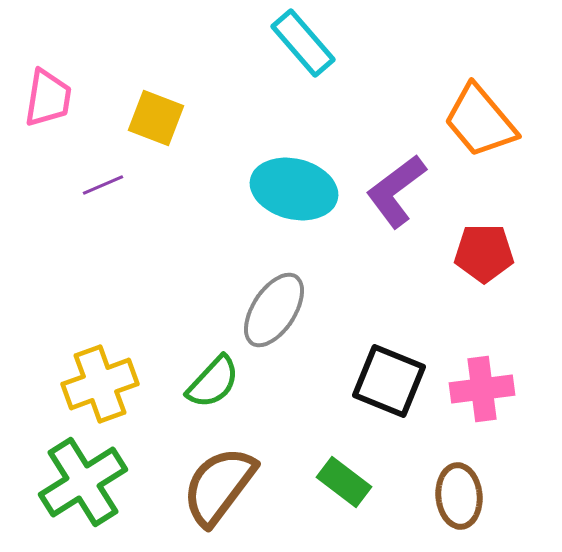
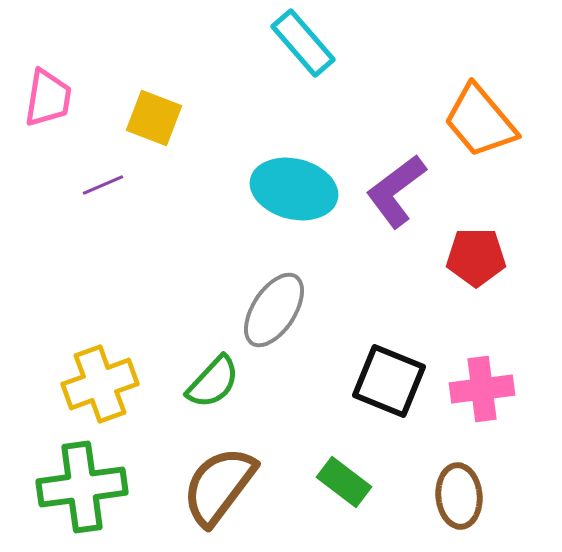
yellow square: moved 2 px left
red pentagon: moved 8 px left, 4 px down
green cross: moved 1 px left, 5 px down; rotated 24 degrees clockwise
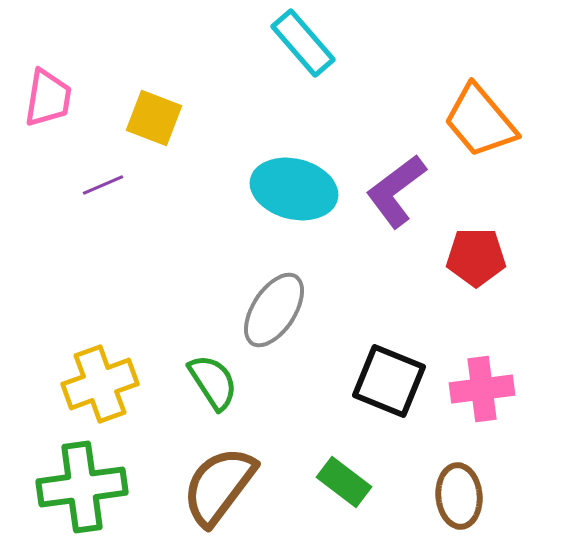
green semicircle: rotated 76 degrees counterclockwise
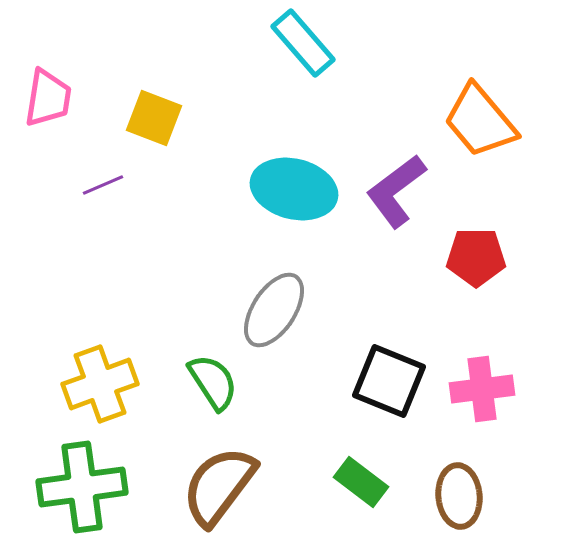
green rectangle: moved 17 px right
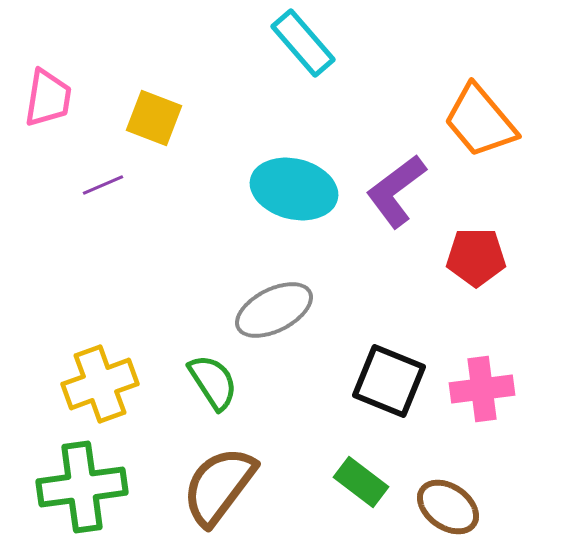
gray ellipse: rotated 30 degrees clockwise
brown ellipse: moved 11 px left, 11 px down; rotated 50 degrees counterclockwise
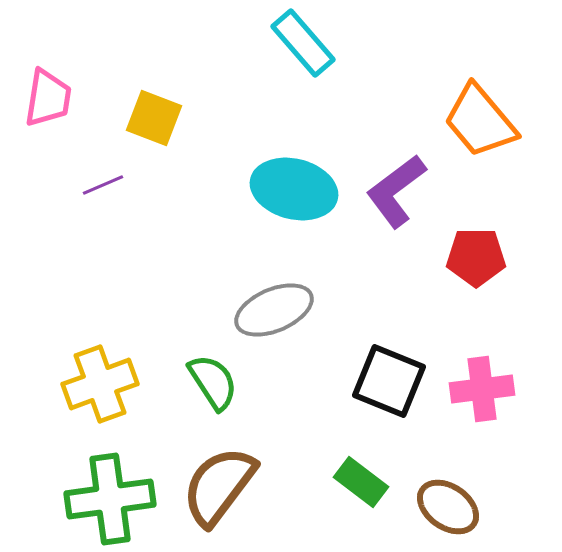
gray ellipse: rotated 4 degrees clockwise
green cross: moved 28 px right, 12 px down
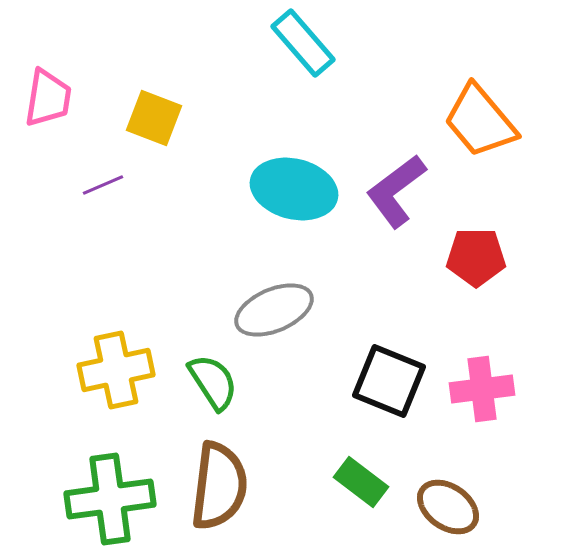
yellow cross: moved 16 px right, 14 px up; rotated 8 degrees clockwise
brown semicircle: rotated 150 degrees clockwise
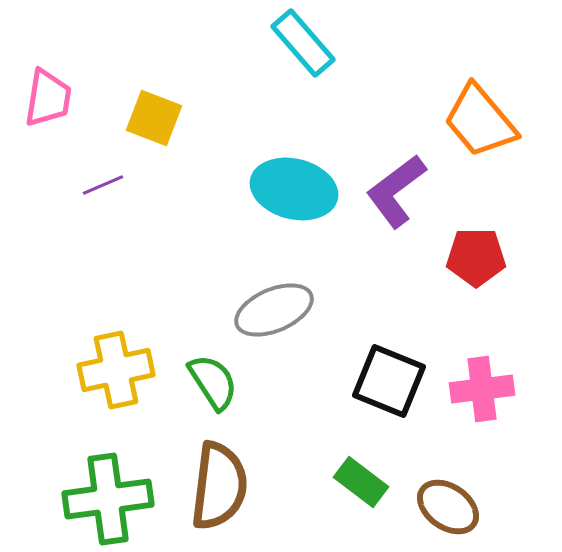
green cross: moved 2 px left
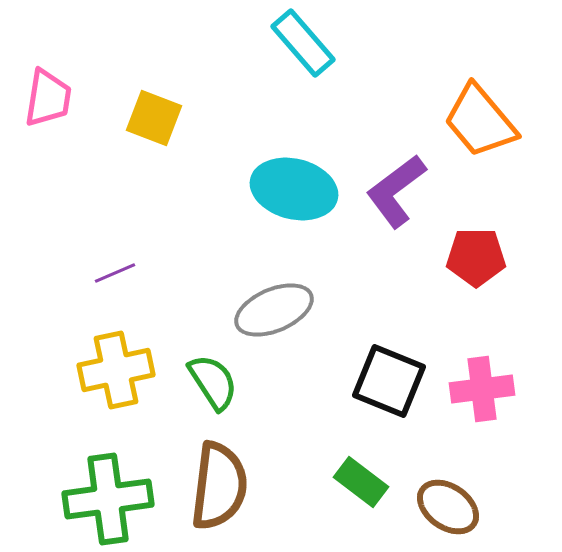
purple line: moved 12 px right, 88 px down
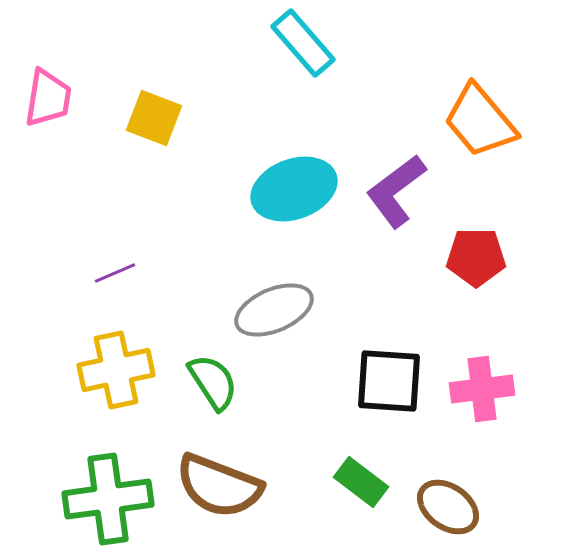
cyan ellipse: rotated 34 degrees counterclockwise
black square: rotated 18 degrees counterclockwise
brown semicircle: rotated 104 degrees clockwise
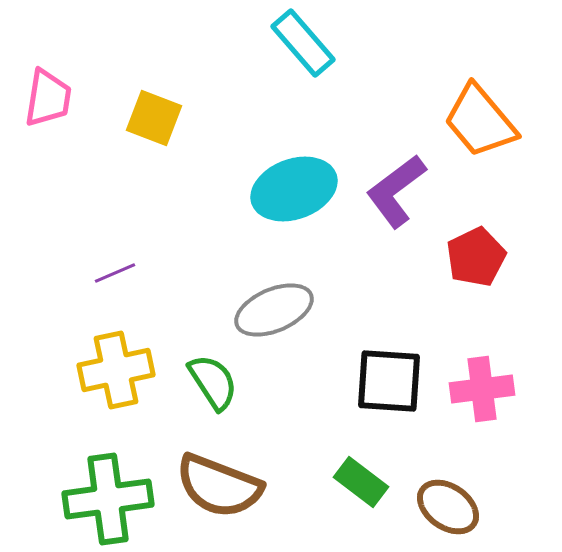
red pentagon: rotated 26 degrees counterclockwise
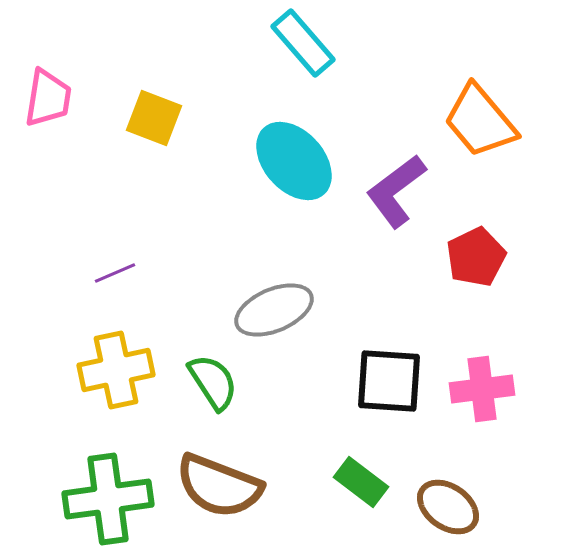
cyan ellipse: moved 28 px up; rotated 68 degrees clockwise
